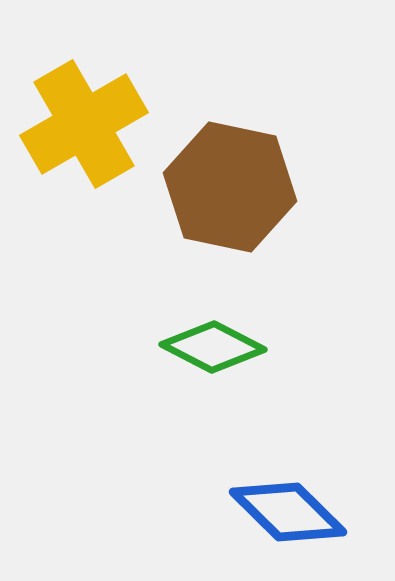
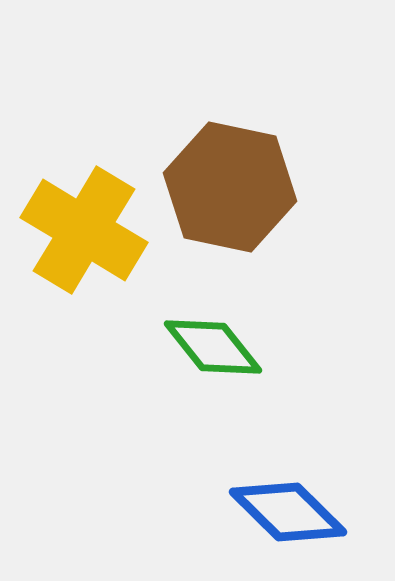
yellow cross: moved 106 px down; rotated 29 degrees counterclockwise
green diamond: rotated 24 degrees clockwise
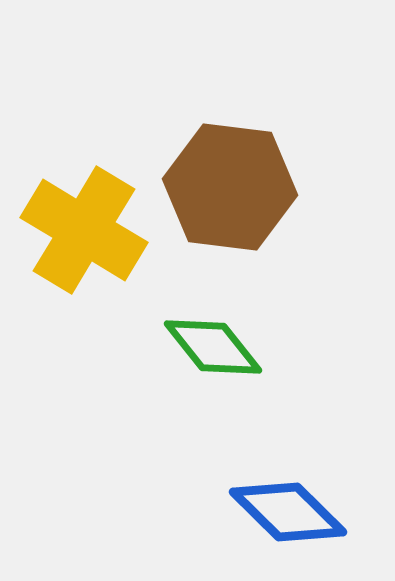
brown hexagon: rotated 5 degrees counterclockwise
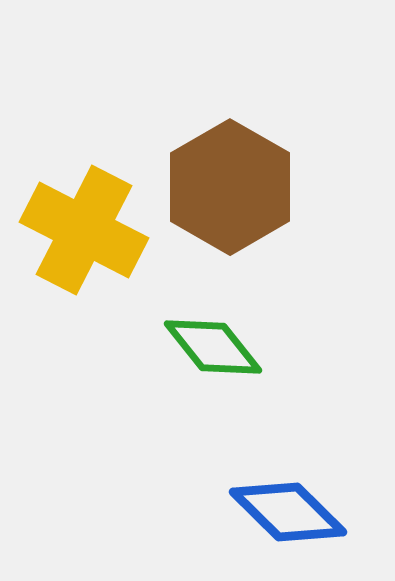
brown hexagon: rotated 23 degrees clockwise
yellow cross: rotated 4 degrees counterclockwise
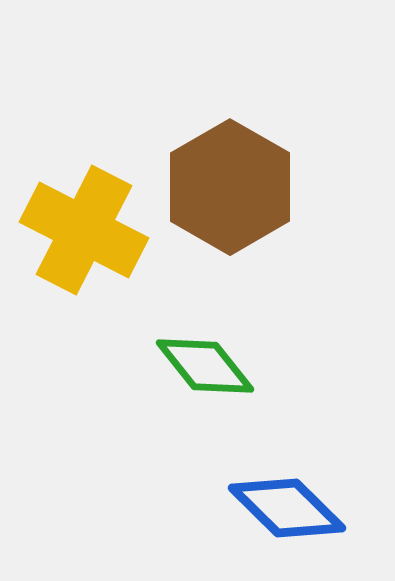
green diamond: moved 8 px left, 19 px down
blue diamond: moved 1 px left, 4 px up
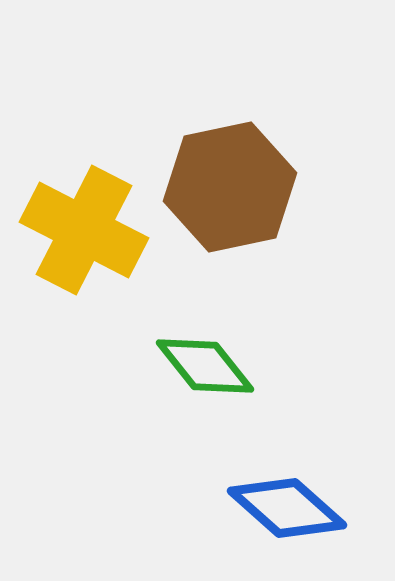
brown hexagon: rotated 18 degrees clockwise
blue diamond: rotated 3 degrees counterclockwise
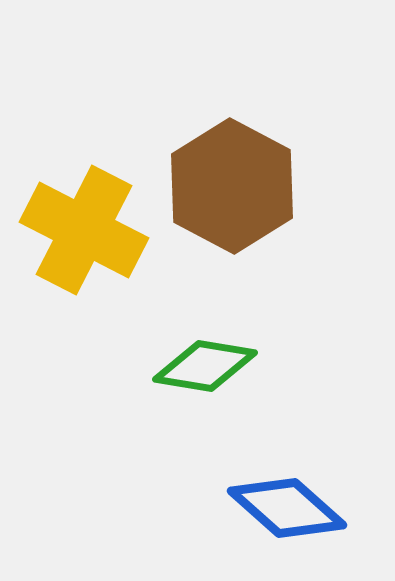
brown hexagon: moved 2 px right, 1 px up; rotated 20 degrees counterclockwise
green diamond: rotated 42 degrees counterclockwise
